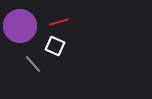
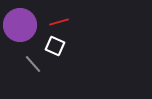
purple circle: moved 1 px up
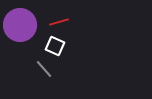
gray line: moved 11 px right, 5 px down
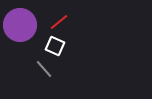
red line: rotated 24 degrees counterclockwise
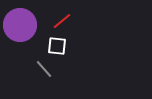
red line: moved 3 px right, 1 px up
white square: moved 2 px right; rotated 18 degrees counterclockwise
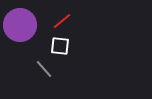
white square: moved 3 px right
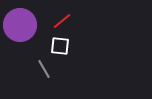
gray line: rotated 12 degrees clockwise
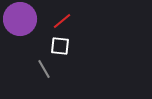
purple circle: moved 6 px up
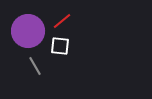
purple circle: moved 8 px right, 12 px down
gray line: moved 9 px left, 3 px up
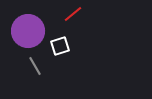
red line: moved 11 px right, 7 px up
white square: rotated 24 degrees counterclockwise
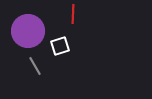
red line: rotated 48 degrees counterclockwise
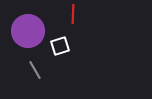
gray line: moved 4 px down
